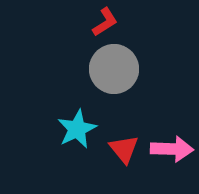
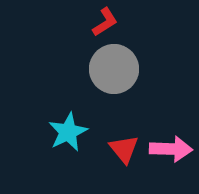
cyan star: moved 9 px left, 3 px down
pink arrow: moved 1 px left
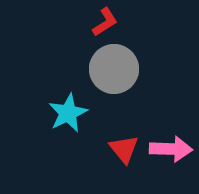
cyan star: moved 19 px up
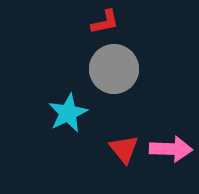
red L-shape: rotated 20 degrees clockwise
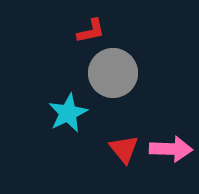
red L-shape: moved 14 px left, 9 px down
gray circle: moved 1 px left, 4 px down
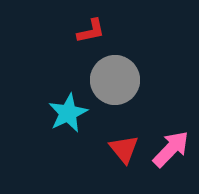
gray circle: moved 2 px right, 7 px down
pink arrow: rotated 48 degrees counterclockwise
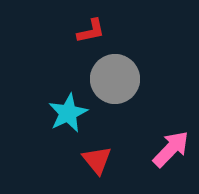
gray circle: moved 1 px up
red triangle: moved 27 px left, 11 px down
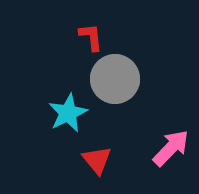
red L-shape: moved 6 px down; rotated 84 degrees counterclockwise
pink arrow: moved 1 px up
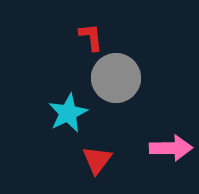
gray circle: moved 1 px right, 1 px up
pink arrow: rotated 45 degrees clockwise
red triangle: rotated 16 degrees clockwise
